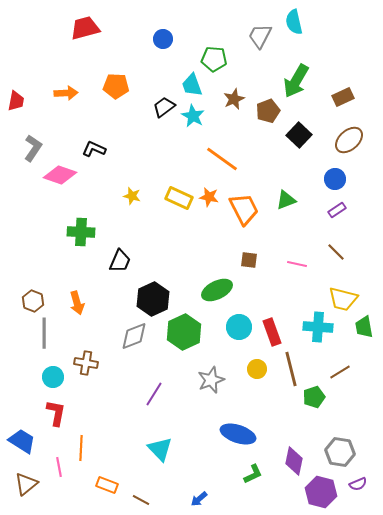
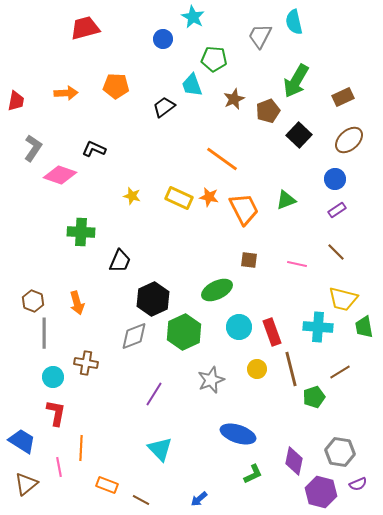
cyan star at (193, 116): moved 99 px up
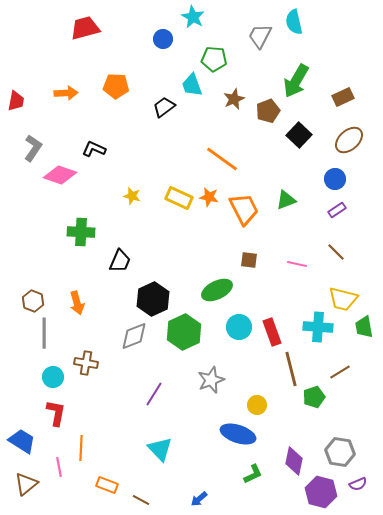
yellow circle at (257, 369): moved 36 px down
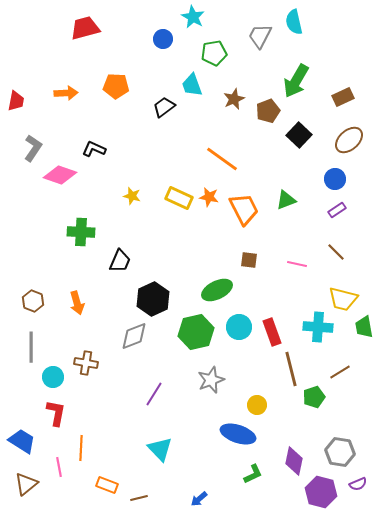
green pentagon at (214, 59): moved 6 px up; rotated 15 degrees counterclockwise
green hexagon at (184, 332): moved 12 px right; rotated 12 degrees clockwise
gray line at (44, 333): moved 13 px left, 14 px down
brown line at (141, 500): moved 2 px left, 2 px up; rotated 42 degrees counterclockwise
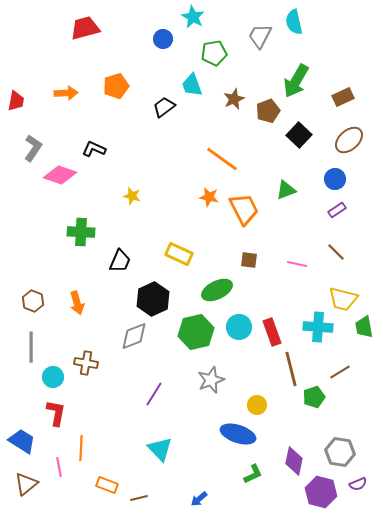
orange pentagon at (116, 86): rotated 20 degrees counterclockwise
yellow rectangle at (179, 198): moved 56 px down
green triangle at (286, 200): moved 10 px up
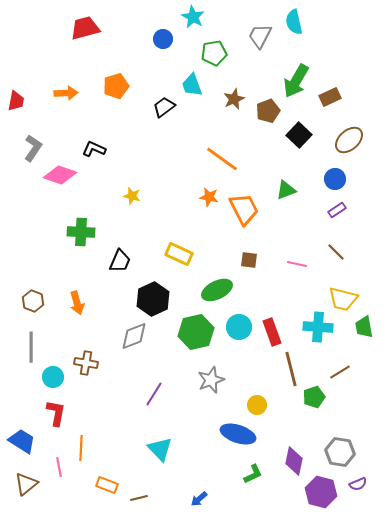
brown rectangle at (343, 97): moved 13 px left
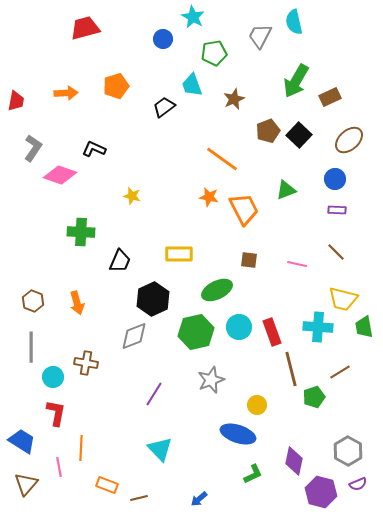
brown pentagon at (268, 111): moved 20 px down
purple rectangle at (337, 210): rotated 36 degrees clockwise
yellow rectangle at (179, 254): rotated 24 degrees counterclockwise
gray hexagon at (340, 452): moved 8 px right, 1 px up; rotated 20 degrees clockwise
brown triangle at (26, 484): rotated 10 degrees counterclockwise
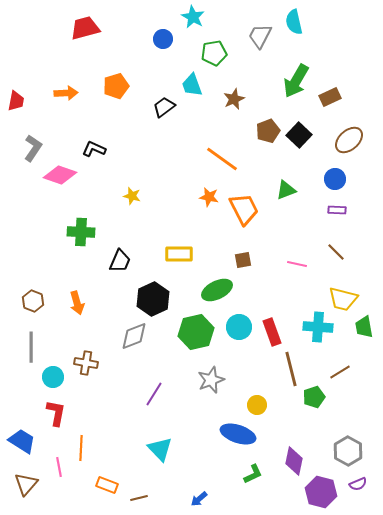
brown square at (249, 260): moved 6 px left; rotated 18 degrees counterclockwise
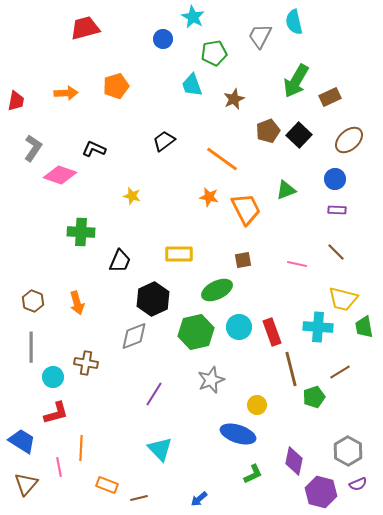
black trapezoid at (164, 107): moved 34 px down
orange trapezoid at (244, 209): moved 2 px right
red L-shape at (56, 413): rotated 64 degrees clockwise
